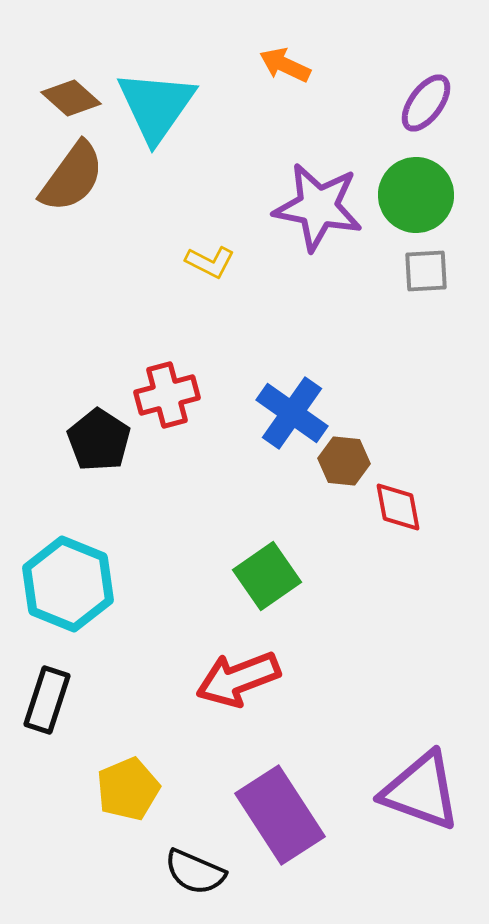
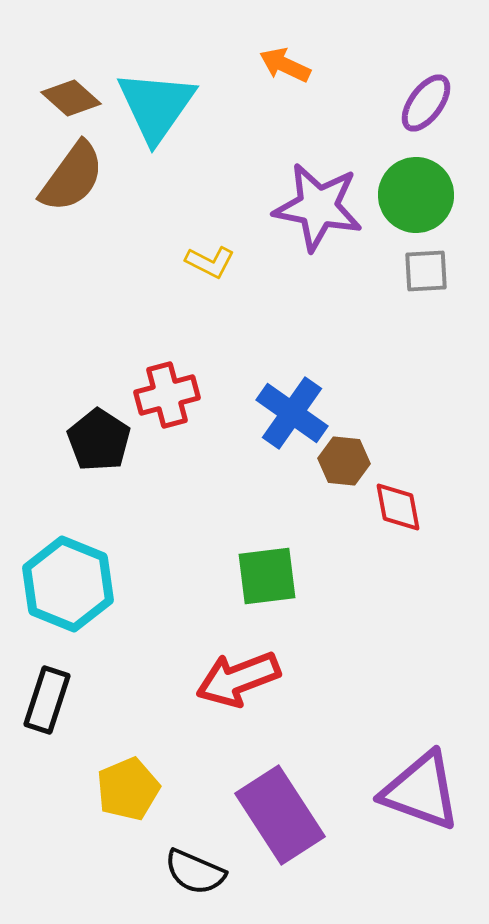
green square: rotated 28 degrees clockwise
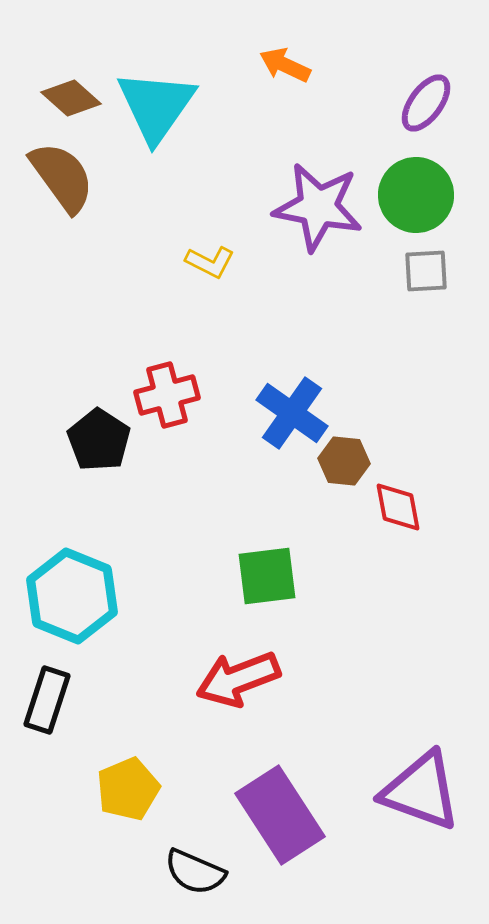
brown semicircle: moved 10 px left; rotated 72 degrees counterclockwise
cyan hexagon: moved 4 px right, 12 px down
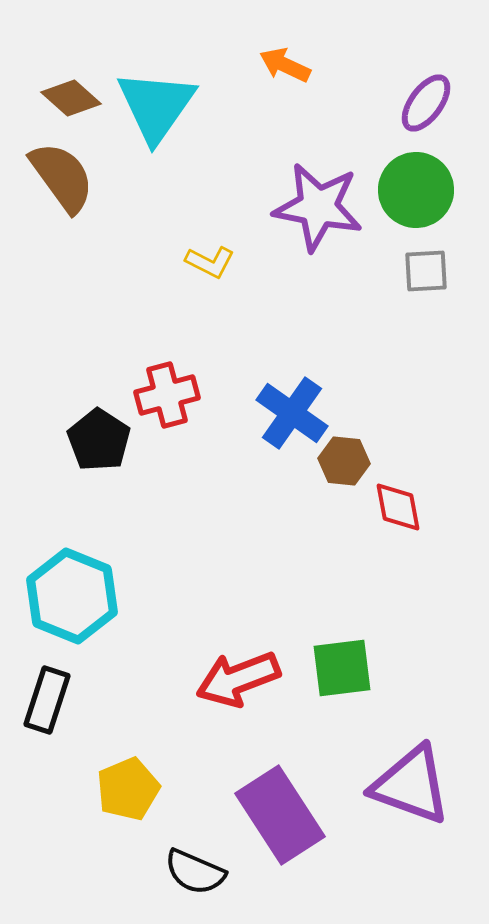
green circle: moved 5 px up
green square: moved 75 px right, 92 px down
purple triangle: moved 10 px left, 6 px up
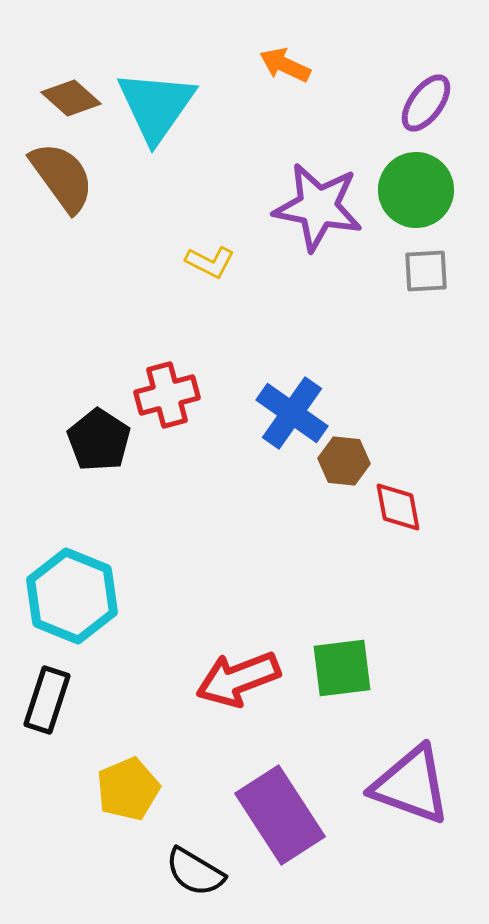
black semicircle: rotated 8 degrees clockwise
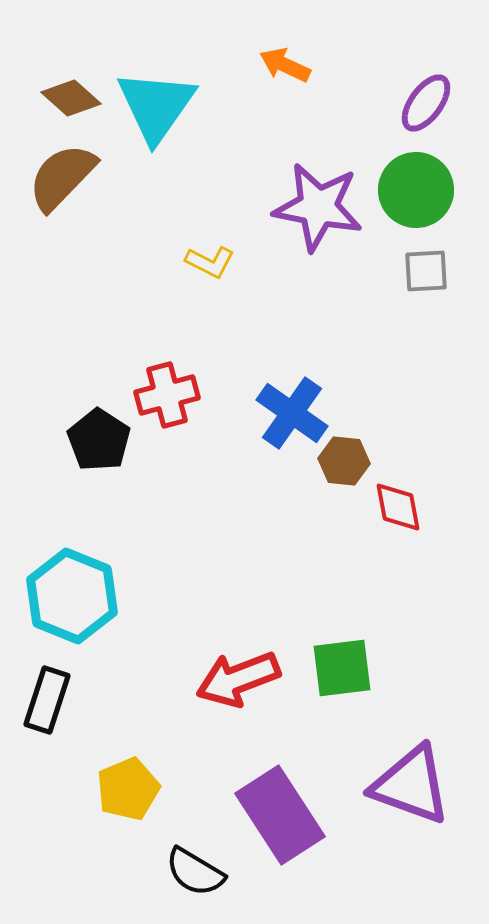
brown semicircle: rotated 100 degrees counterclockwise
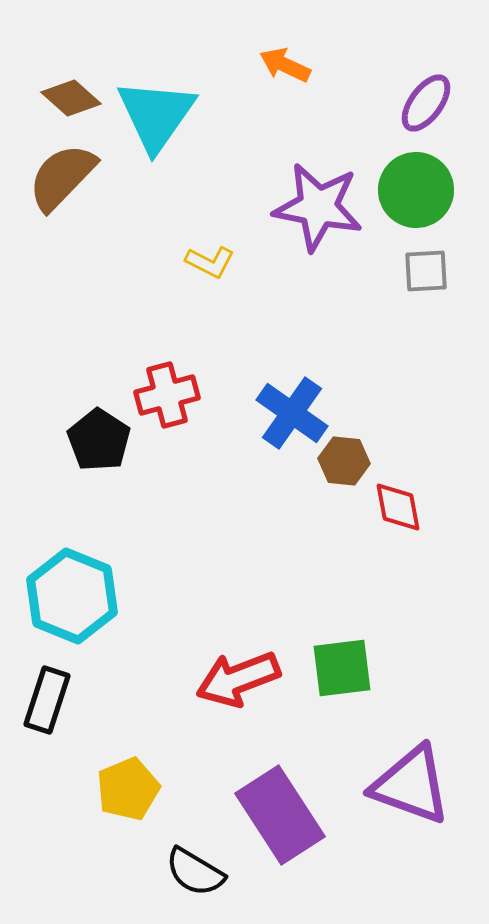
cyan triangle: moved 9 px down
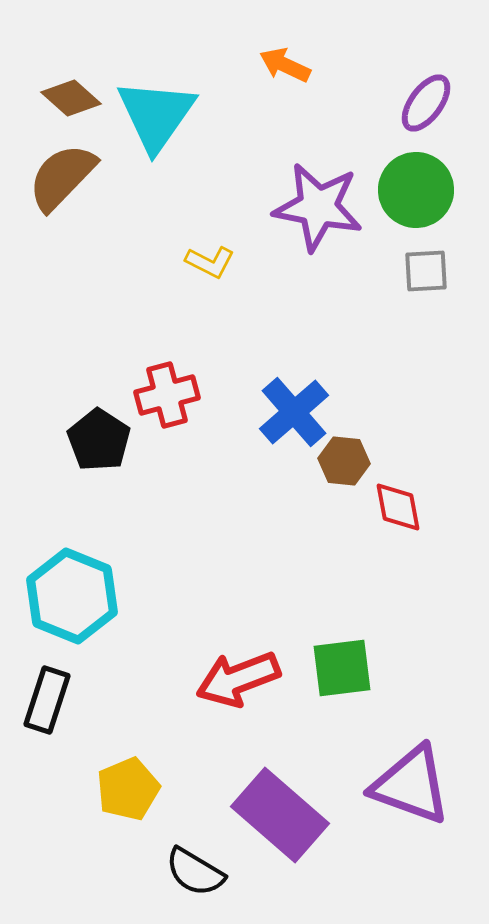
blue cross: moved 2 px right, 1 px up; rotated 14 degrees clockwise
purple rectangle: rotated 16 degrees counterclockwise
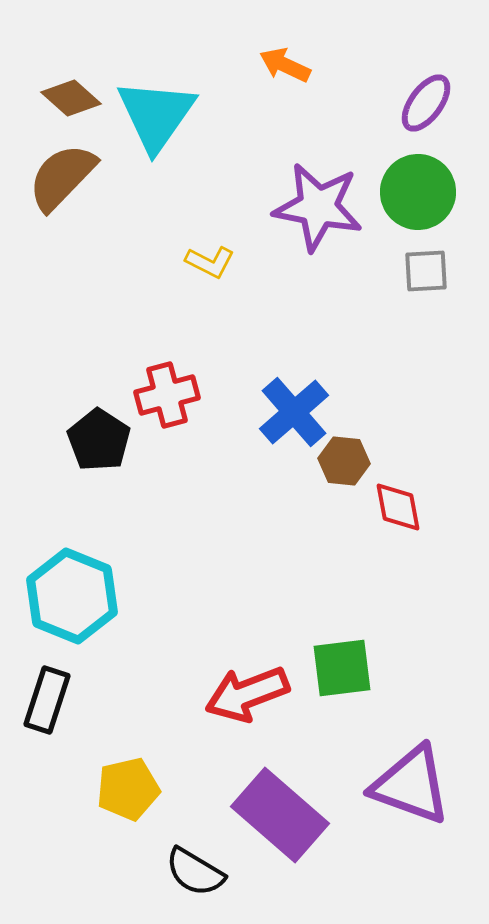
green circle: moved 2 px right, 2 px down
red arrow: moved 9 px right, 15 px down
yellow pentagon: rotated 10 degrees clockwise
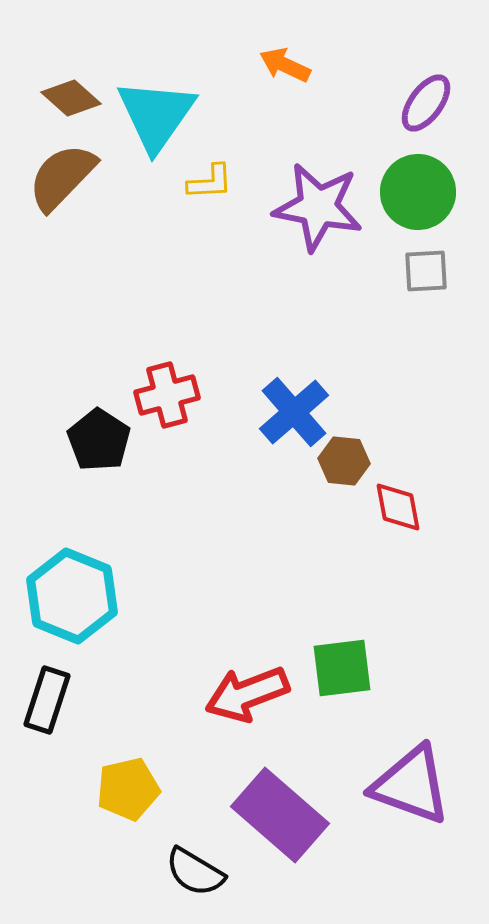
yellow L-shape: moved 80 px up; rotated 30 degrees counterclockwise
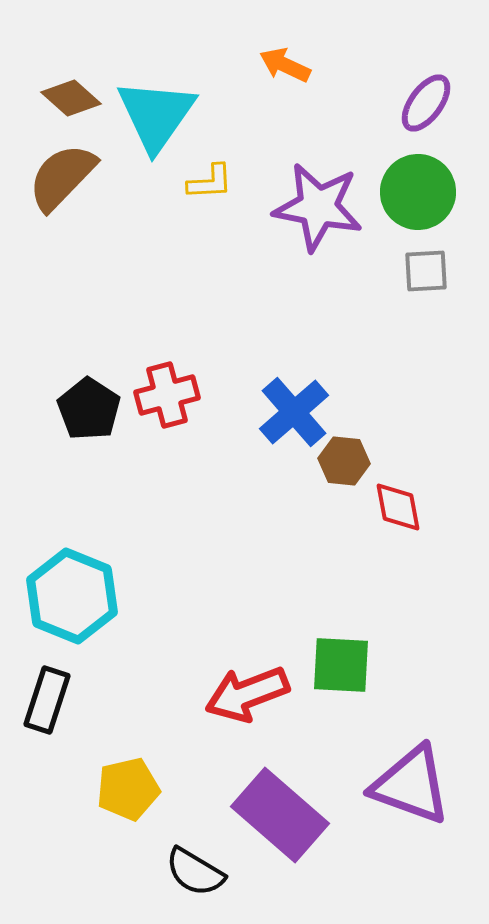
black pentagon: moved 10 px left, 31 px up
green square: moved 1 px left, 3 px up; rotated 10 degrees clockwise
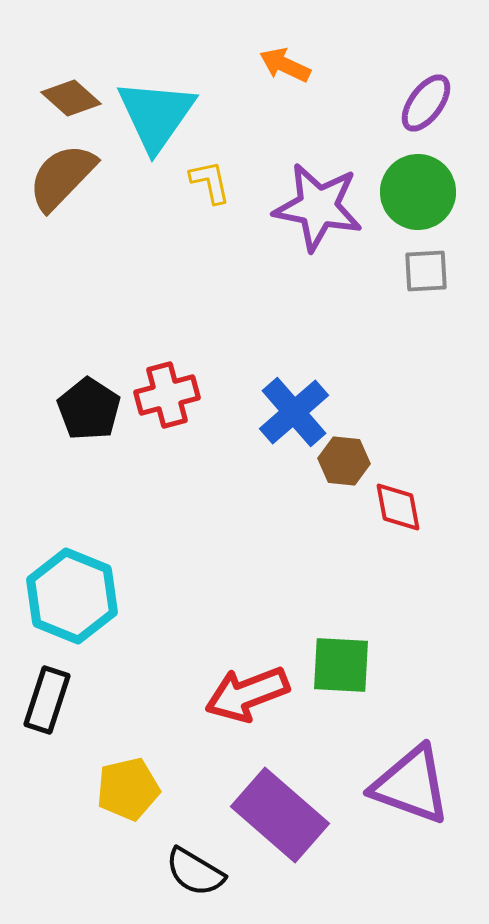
yellow L-shape: rotated 99 degrees counterclockwise
